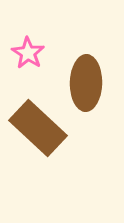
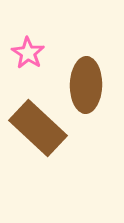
brown ellipse: moved 2 px down
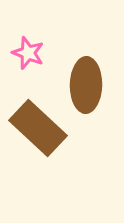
pink star: rotated 12 degrees counterclockwise
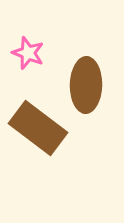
brown rectangle: rotated 6 degrees counterclockwise
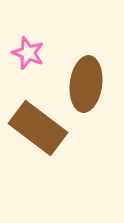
brown ellipse: moved 1 px up; rotated 6 degrees clockwise
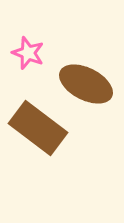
brown ellipse: rotated 70 degrees counterclockwise
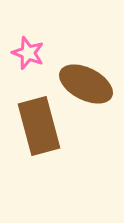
brown rectangle: moved 1 px right, 2 px up; rotated 38 degrees clockwise
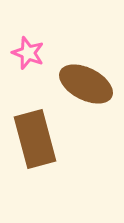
brown rectangle: moved 4 px left, 13 px down
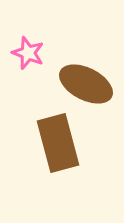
brown rectangle: moved 23 px right, 4 px down
